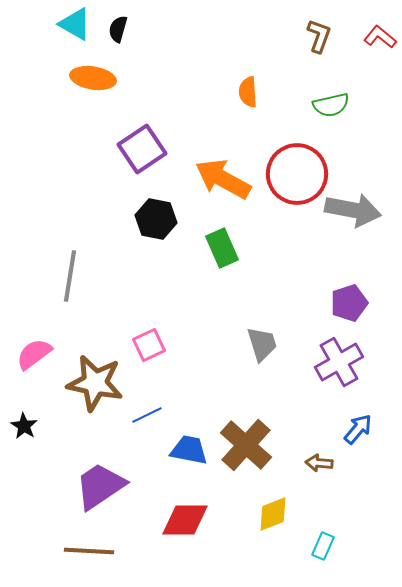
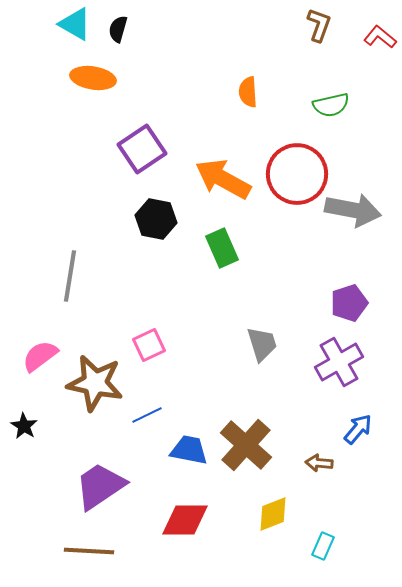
brown L-shape: moved 11 px up
pink semicircle: moved 6 px right, 2 px down
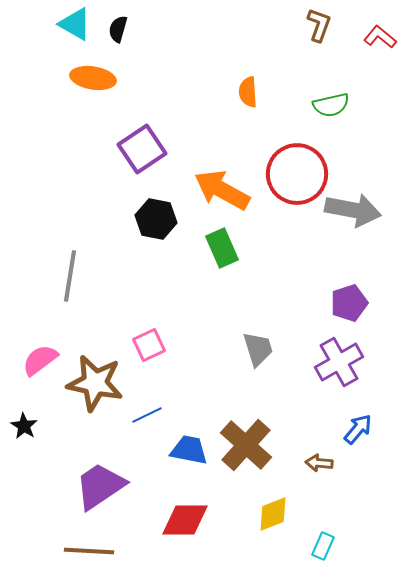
orange arrow: moved 1 px left, 11 px down
gray trapezoid: moved 4 px left, 5 px down
pink semicircle: moved 4 px down
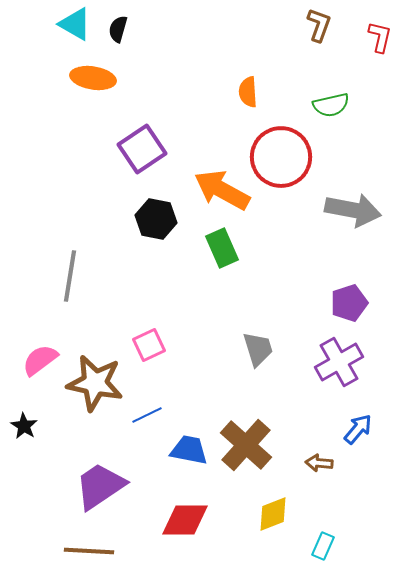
red L-shape: rotated 64 degrees clockwise
red circle: moved 16 px left, 17 px up
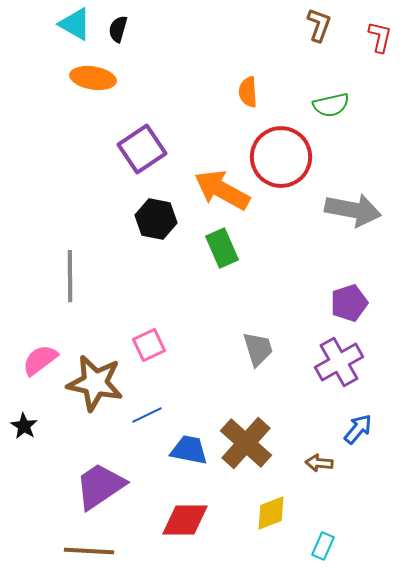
gray line: rotated 9 degrees counterclockwise
brown cross: moved 2 px up
yellow diamond: moved 2 px left, 1 px up
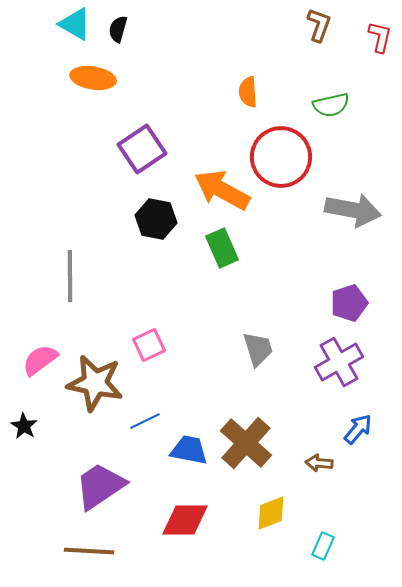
blue line: moved 2 px left, 6 px down
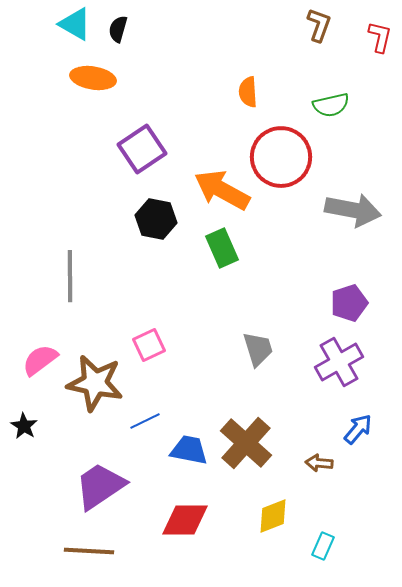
yellow diamond: moved 2 px right, 3 px down
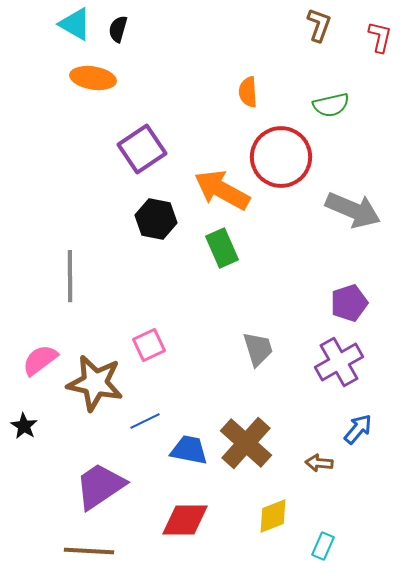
gray arrow: rotated 12 degrees clockwise
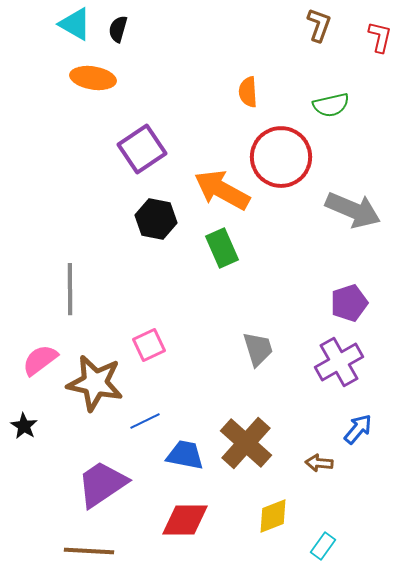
gray line: moved 13 px down
blue trapezoid: moved 4 px left, 5 px down
purple trapezoid: moved 2 px right, 2 px up
cyan rectangle: rotated 12 degrees clockwise
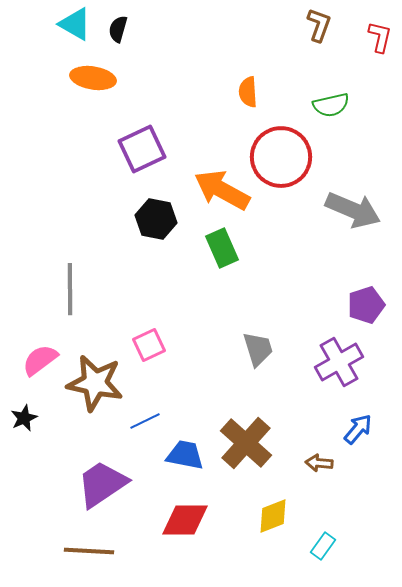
purple square: rotated 9 degrees clockwise
purple pentagon: moved 17 px right, 2 px down
black star: moved 8 px up; rotated 16 degrees clockwise
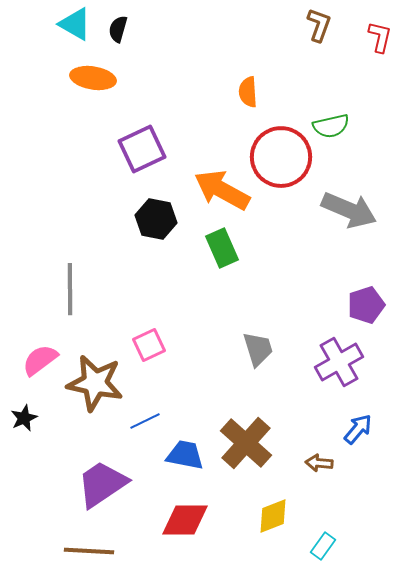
green semicircle: moved 21 px down
gray arrow: moved 4 px left
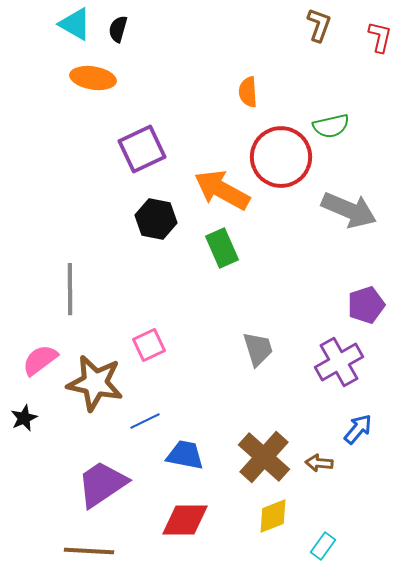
brown cross: moved 18 px right, 14 px down
